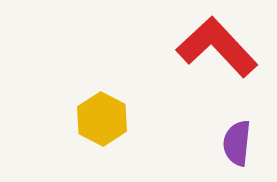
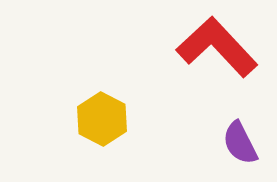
purple semicircle: moved 3 px right; rotated 33 degrees counterclockwise
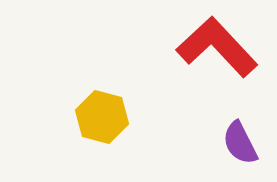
yellow hexagon: moved 2 px up; rotated 12 degrees counterclockwise
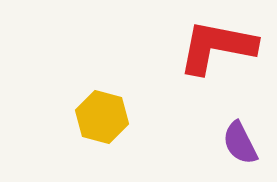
red L-shape: rotated 36 degrees counterclockwise
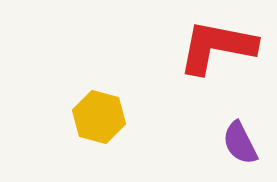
yellow hexagon: moved 3 px left
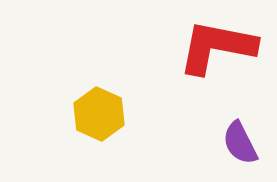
yellow hexagon: moved 3 px up; rotated 9 degrees clockwise
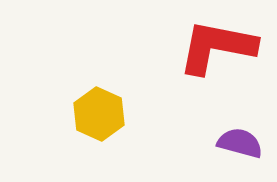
purple semicircle: rotated 132 degrees clockwise
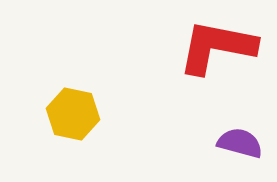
yellow hexagon: moved 26 px left; rotated 12 degrees counterclockwise
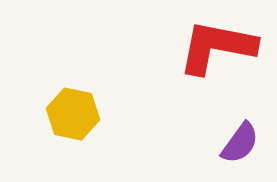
purple semicircle: rotated 111 degrees clockwise
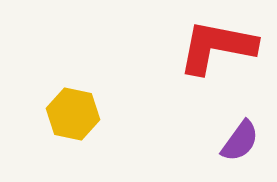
purple semicircle: moved 2 px up
